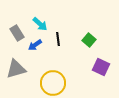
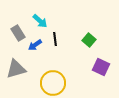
cyan arrow: moved 3 px up
gray rectangle: moved 1 px right
black line: moved 3 px left
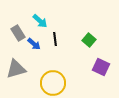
blue arrow: moved 1 px left, 1 px up; rotated 104 degrees counterclockwise
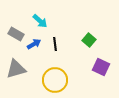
gray rectangle: moved 2 px left, 1 px down; rotated 28 degrees counterclockwise
black line: moved 5 px down
blue arrow: rotated 72 degrees counterclockwise
yellow circle: moved 2 px right, 3 px up
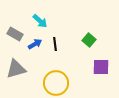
gray rectangle: moved 1 px left
blue arrow: moved 1 px right
purple square: rotated 24 degrees counterclockwise
yellow circle: moved 1 px right, 3 px down
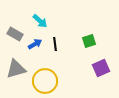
green square: moved 1 px down; rotated 32 degrees clockwise
purple square: moved 1 px down; rotated 24 degrees counterclockwise
yellow circle: moved 11 px left, 2 px up
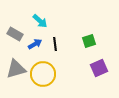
purple square: moved 2 px left
yellow circle: moved 2 px left, 7 px up
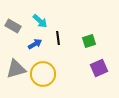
gray rectangle: moved 2 px left, 8 px up
black line: moved 3 px right, 6 px up
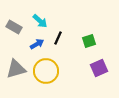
gray rectangle: moved 1 px right, 1 px down
black line: rotated 32 degrees clockwise
blue arrow: moved 2 px right
yellow circle: moved 3 px right, 3 px up
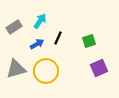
cyan arrow: rotated 98 degrees counterclockwise
gray rectangle: rotated 63 degrees counterclockwise
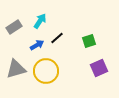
black line: moved 1 px left; rotated 24 degrees clockwise
blue arrow: moved 1 px down
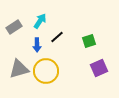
black line: moved 1 px up
blue arrow: rotated 120 degrees clockwise
gray triangle: moved 3 px right
